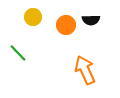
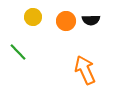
orange circle: moved 4 px up
green line: moved 1 px up
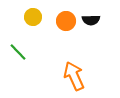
orange arrow: moved 11 px left, 6 px down
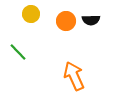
yellow circle: moved 2 px left, 3 px up
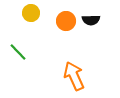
yellow circle: moved 1 px up
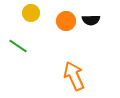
green line: moved 6 px up; rotated 12 degrees counterclockwise
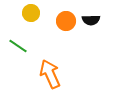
orange arrow: moved 24 px left, 2 px up
